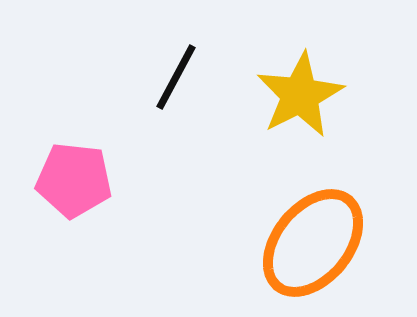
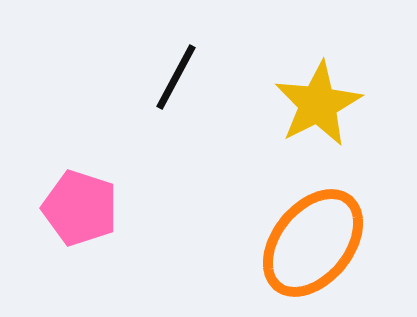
yellow star: moved 18 px right, 9 px down
pink pentagon: moved 6 px right, 28 px down; rotated 12 degrees clockwise
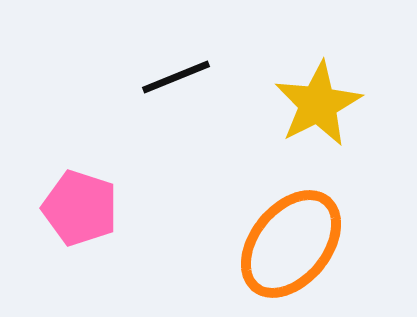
black line: rotated 40 degrees clockwise
orange ellipse: moved 22 px left, 1 px down
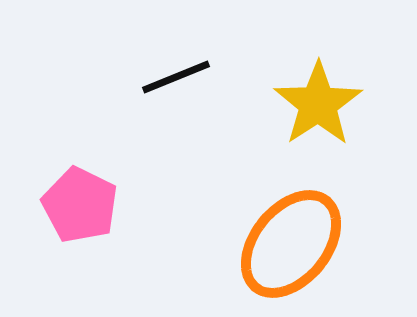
yellow star: rotated 6 degrees counterclockwise
pink pentagon: moved 3 px up; rotated 8 degrees clockwise
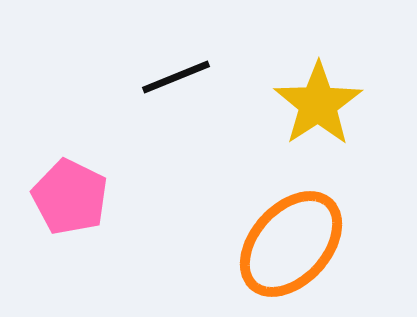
pink pentagon: moved 10 px left, 8 px up
orange ellipse: rotated 3 degrees clockwise
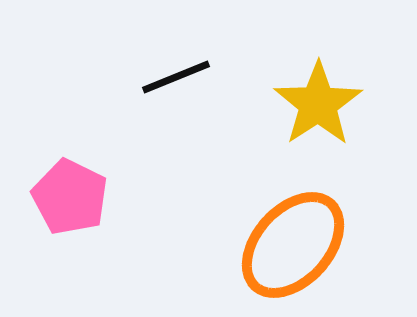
orange ellipse: moved 2 px right, 1 px down
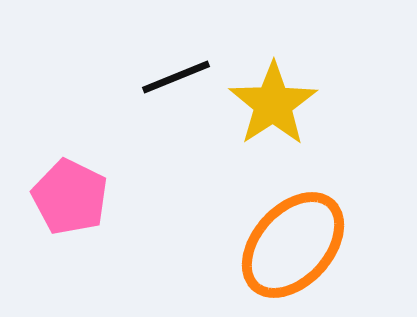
yellow star: moved 45 px left
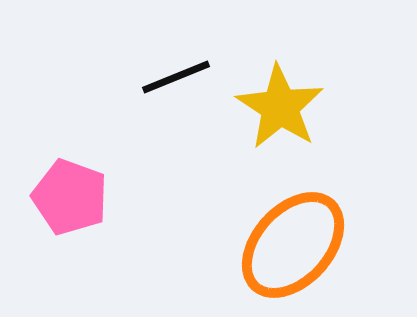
yellow star: moved 7 px right, 3 px down; rotated 6 degrees counterclockwise
pink pentagon: rotated 6 degrees counterclockwise
